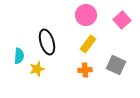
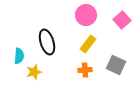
yellow star: moved 3 px left, 3 px down
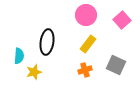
black ellipse: rotated 25 degrees clockwise
orange cross: rotated 16 degrees counterclockwise
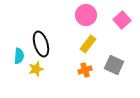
black ellipse: moved 6 px left, 2 px down; rotated 25 degrees counterclockwise
gray square: moved 2 px left
yellow star: moved 2 px right, 3 px up
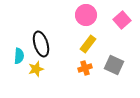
orange cross: moved 2 px up
